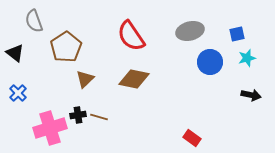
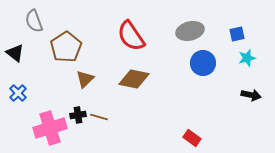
blue circle: moved 7 px left, 1 px down
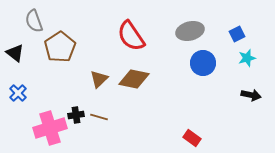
blue square: rotated 14 degrees counterclockwise
brown pentagon: moved 6 px left
brown triangle: moved 14 px right
black cross: moved 2 px left
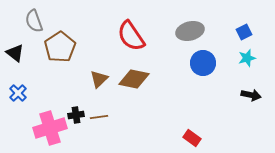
blue square: moved 7 px right, 2 px up
brown line: rotated 24 degrees counterclockwise
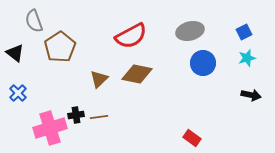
red semicircle: rotated 84 degrees counterclockwise
brown diamond: moved 3 px right, 5 px up
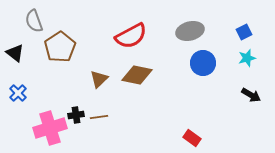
brown diamond: moved 1 px down
black arrow: rotated 18 degrees clockwise
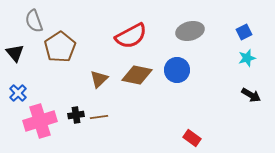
black triangle: rotated 12 degrees clockwise
blue circle: moved 26 px left, 7 px down
pink cross: moved 10 px left, 7 px up
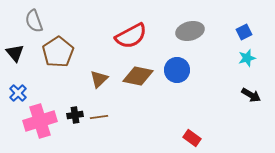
brown pentagon: moved 2 px left, 5 px down
brown diamond: moved 1 px right, 1 px down
black cross: moved 1 px left
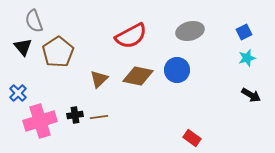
black triangle: moved 8 px right, 6 px up
